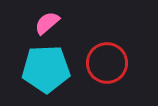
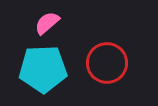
cyan pentagon: moved 3 px left
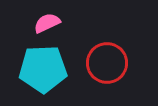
pink semicircle: rotated 16 degrees clockwise
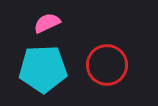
red circle: moved 2 px down
